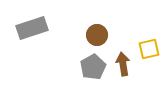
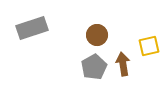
yellow square: moved 3 px up
gray pentagon: moved 1 px right
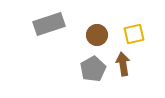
gray rectangle: moved 17 px right, 4 px up
yellow square: moved 15 px left, 12 px up
gray pentagon: moved 1 px left, 2 px down
